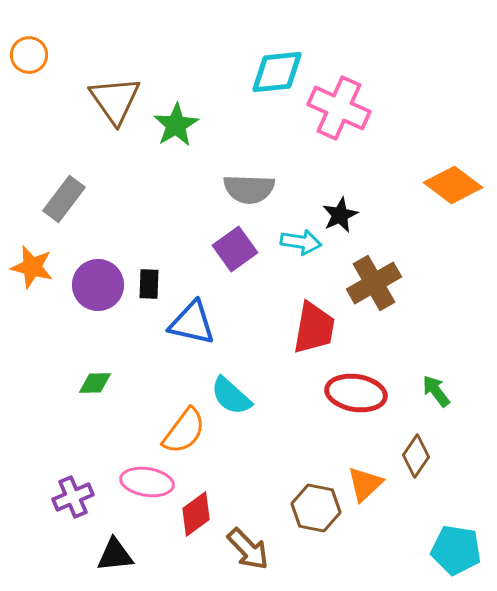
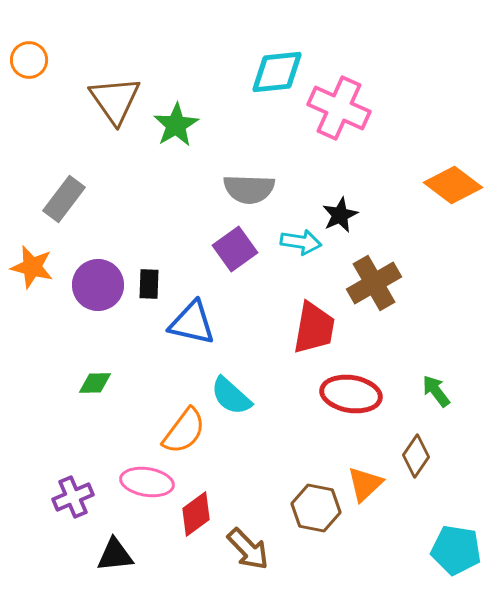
orange circle: moved 5 px down
red ellipse: moved 5 px left, 1 px down
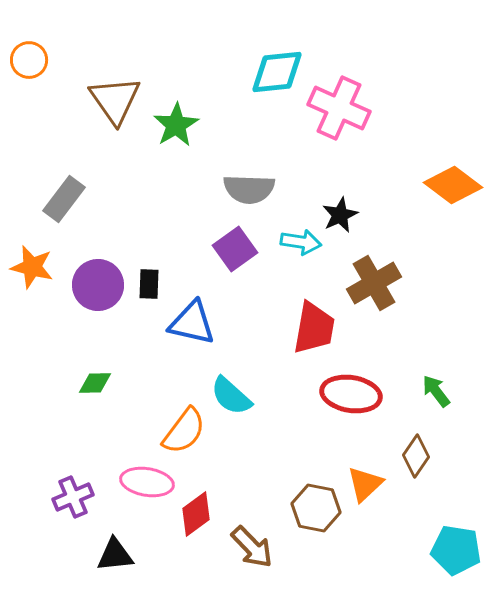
brown arrow: moved 4 px right, 2 px up
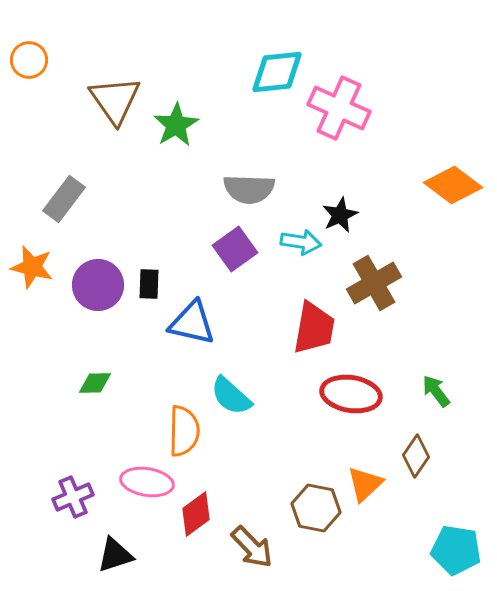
orange semicircle: rotated 36 degrees counterclockwise
black triangle: rotated 12 degrees counterclockwise
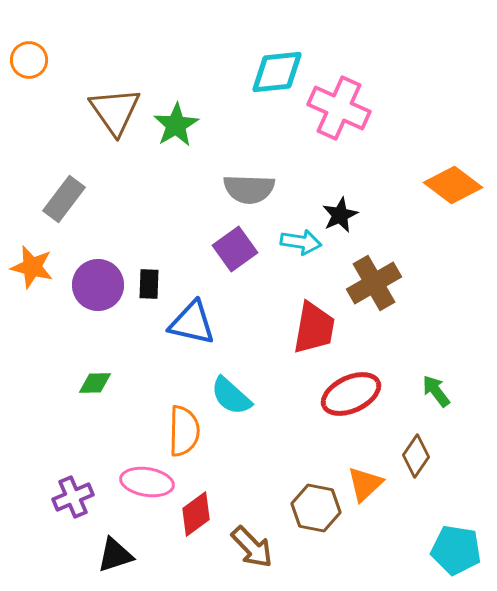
brown triangle: moved 11 px down
red ellipse: rotated 34 degrees counterclockwise
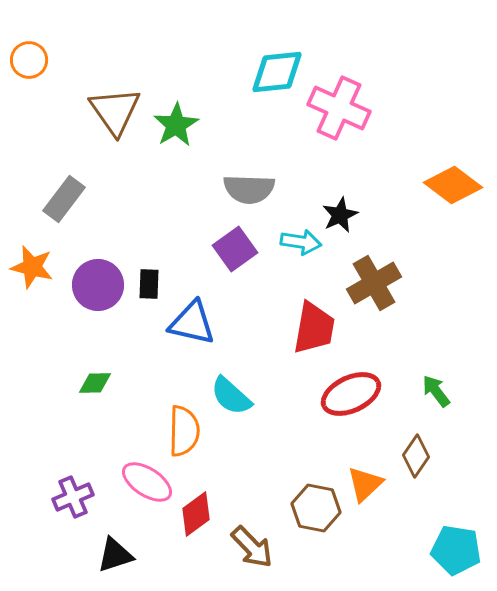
pink ellipse: rotated 24 degrees clockwise
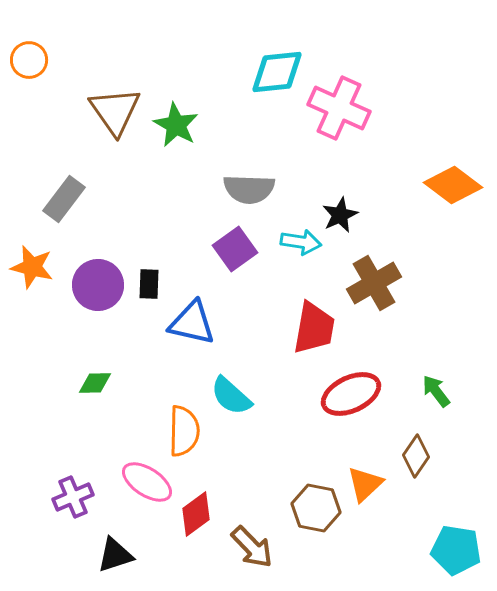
green star: rotated 12 degrees counterclockwise
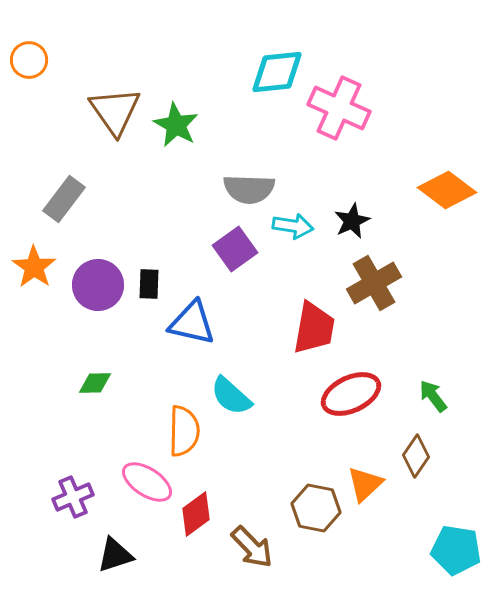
orange diamond: moved 6 px left, 5 px down
black star: moved 12 px right, 6 px down
cyan arrow: moved 8 px left, 16 px up
orange star: moved 2 px right; rotated 21 degrees clockwise
green arrow: moved 3 px left, 5 px down
